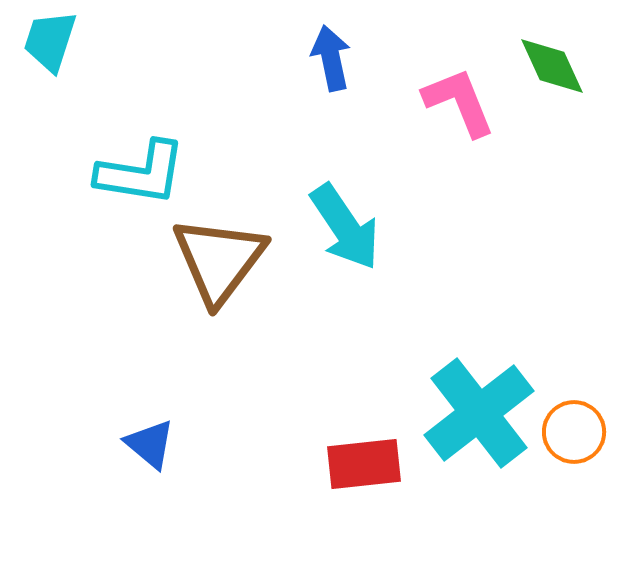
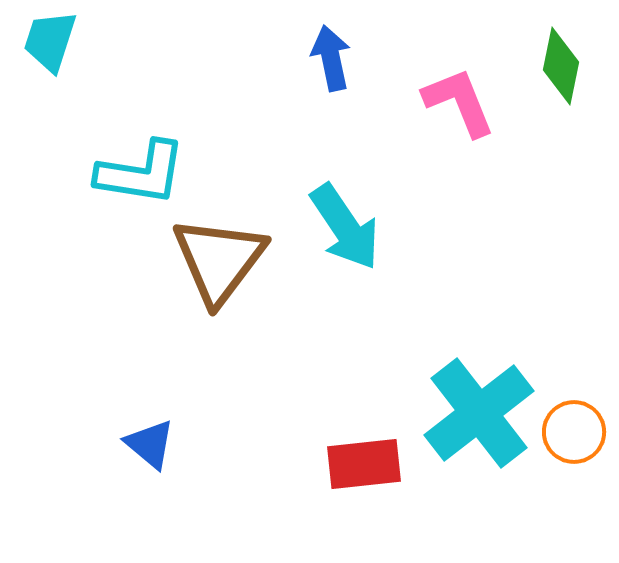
green diamond: moved 9 px right; rotated 36 degrees clockwise
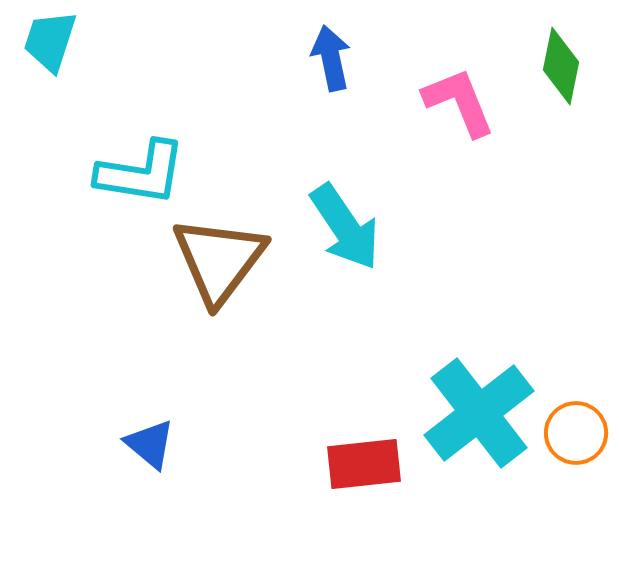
orange circle: moved 2 px right, 1 px down
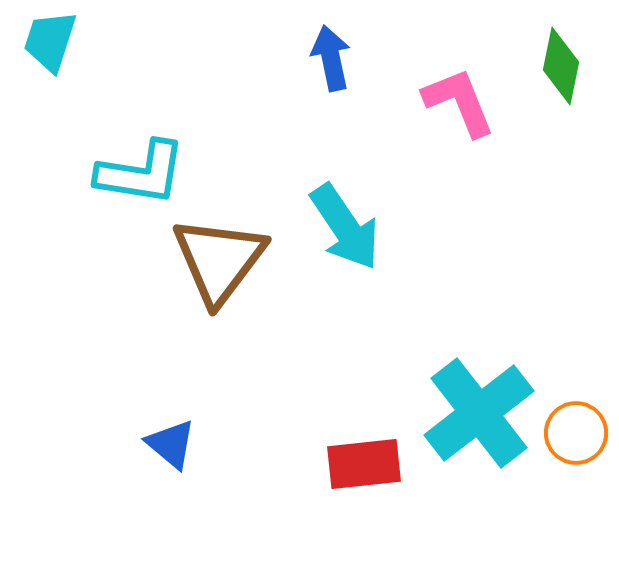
blue triangle: moved 21 px right
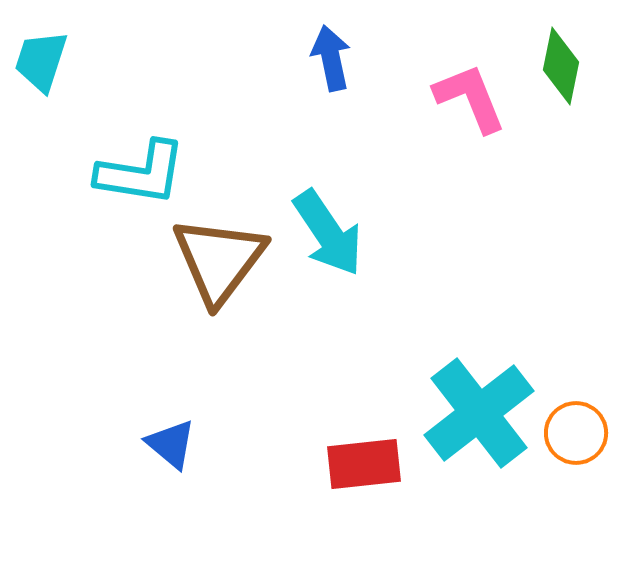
cyan trapezoid: moved 9 px left, 20 px down
pink L-shape: moved 11 px right, 4 px up
cyan arrow: moved 17 px left, 6 px down
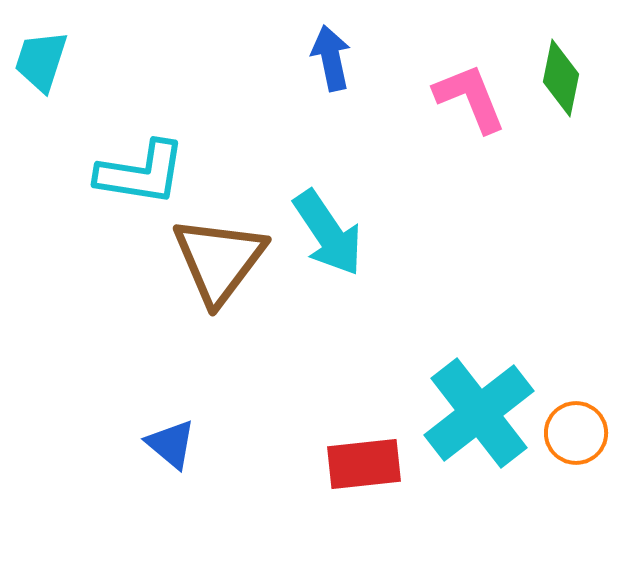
green diamond: moved 12 px down
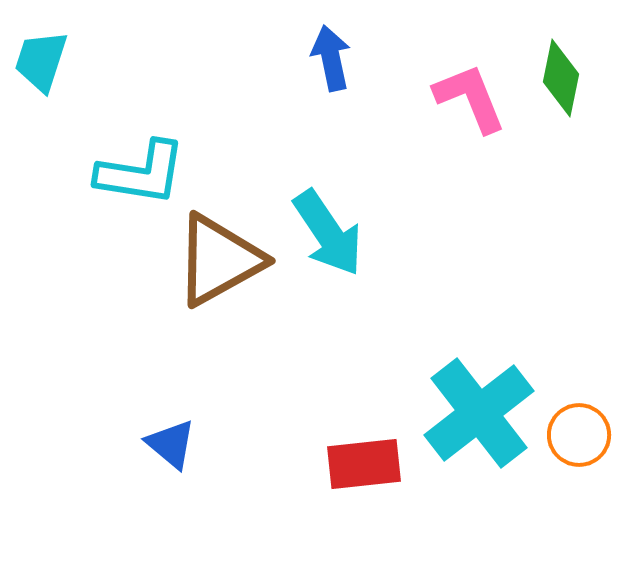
brown triangle: rotated 24 degrees clockwise
orange circle: moved 3 px right, 2 px down
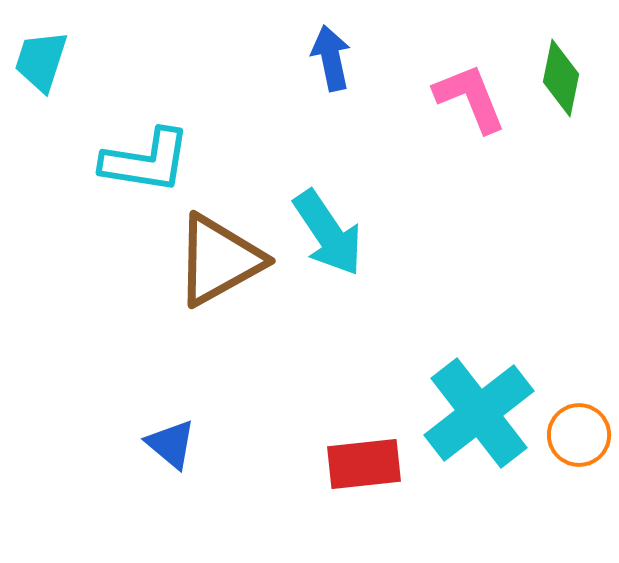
cyan L-shape: moved 5 px right, 12 px up
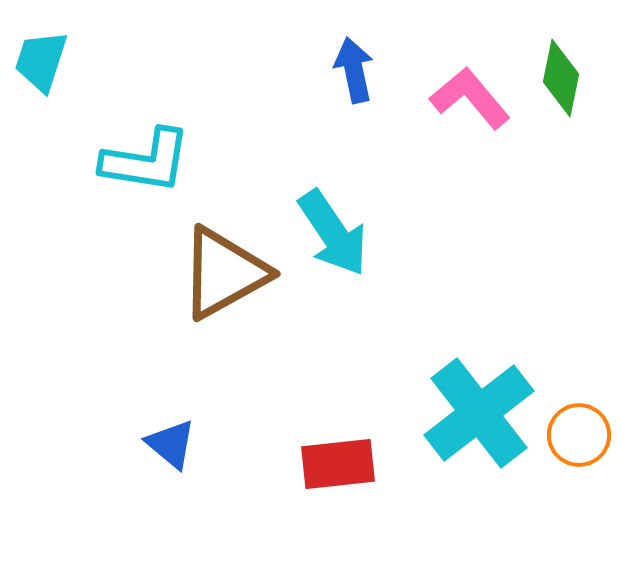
blue arrow: moved 23 px right, 12 px down
pink L-shape: rotated 18 degrees counterclockwise
cyan arrow: moved 5 px right
brown triangle: moved 5 px right, 13 px down
red rectangle: moved 26 px left
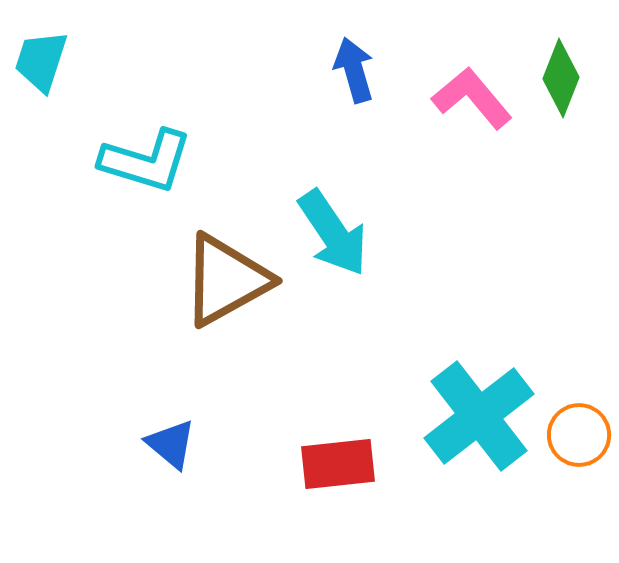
blue arrow: rotated 4 degrees counterclockwise
green diamond: rotated 10 degrees clockwise
pink L-shape: moved 2 px right
cyan L-shape: rotated 8 degrees clockwise
brown triangle: moved 2 px right, 7 px down
cyan cross: moved 3 px down
